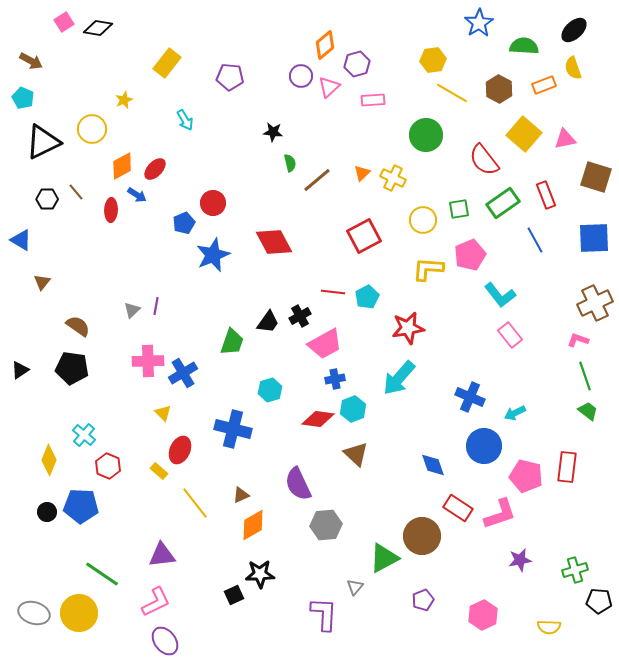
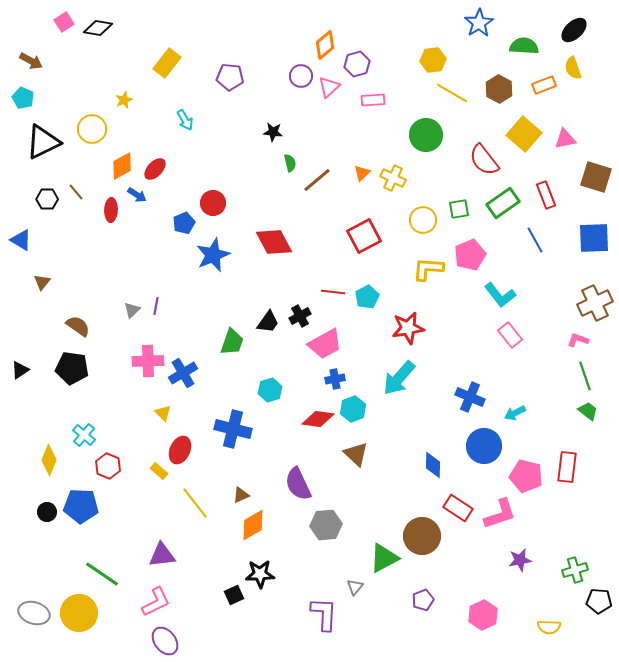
blue diamond at (433, 465): rotated 20 degrees clockwise
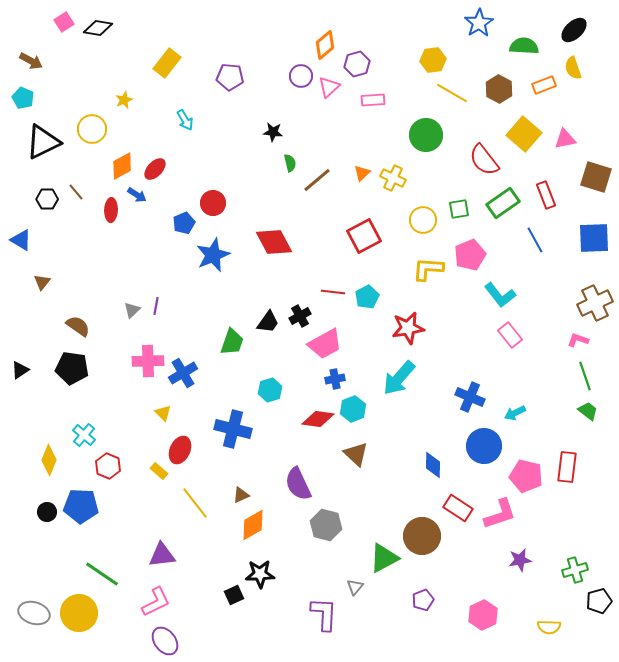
gray hexagon at (326, 525): rotated 20 degrees clockwise
black pentagon at (599, 601): rotated 20 degrees counterclockwise
